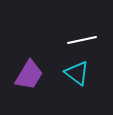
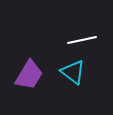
cyan triangle: moved 4 px left, 1 px up
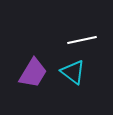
purple trapezoid: moved 4 px right, 2 px up
